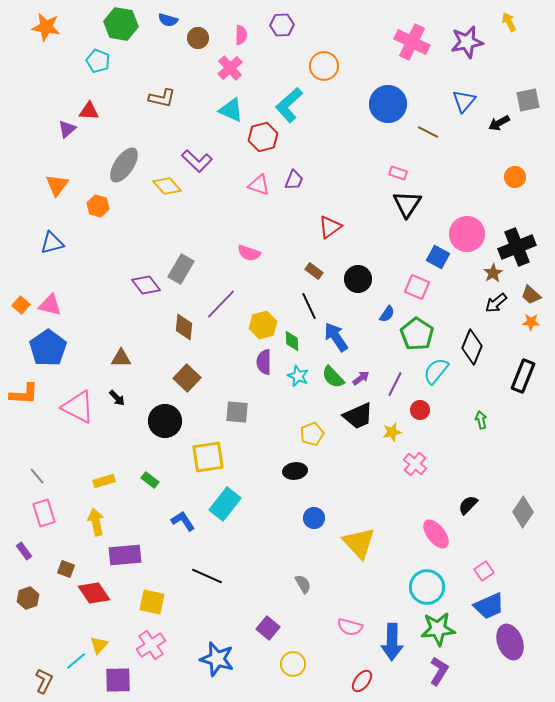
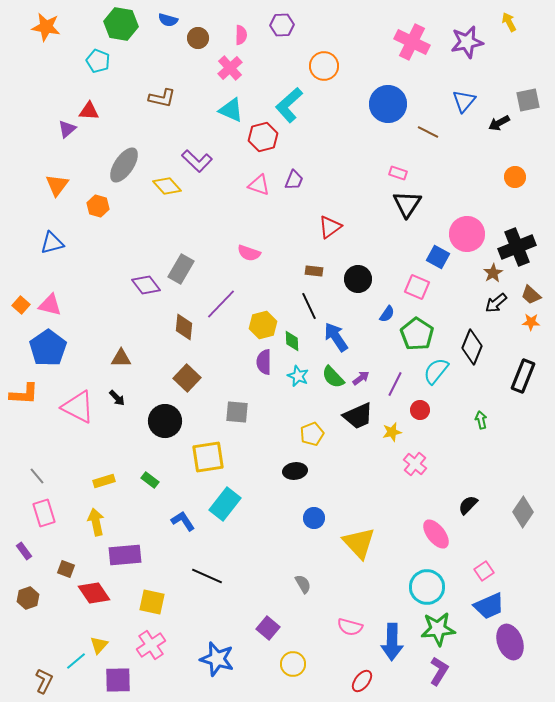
brown rectangle at (314, 271): rotated 30 degrees counterclockwise
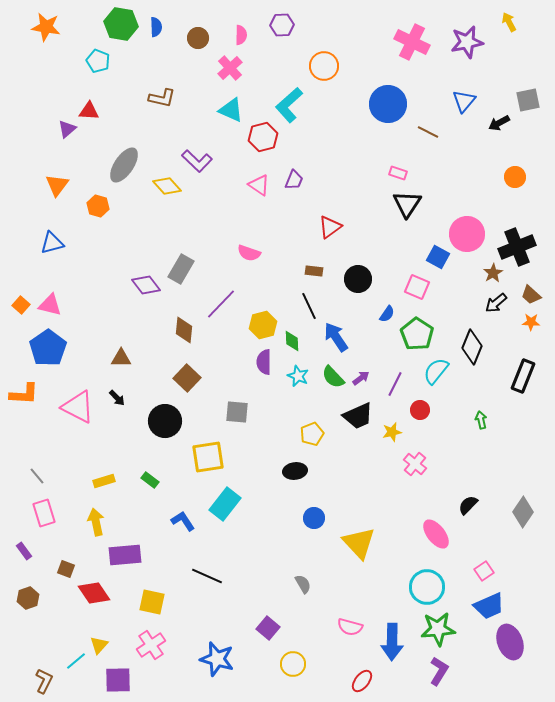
blue semicircle at (168, 20): moved 12 px left, 7 px down; rotated 108 degrees counterclockwise
pink triangle at (259, 185): rotated 15 degrees clockwise
brown diamond at (184, 327): moved 3 px down
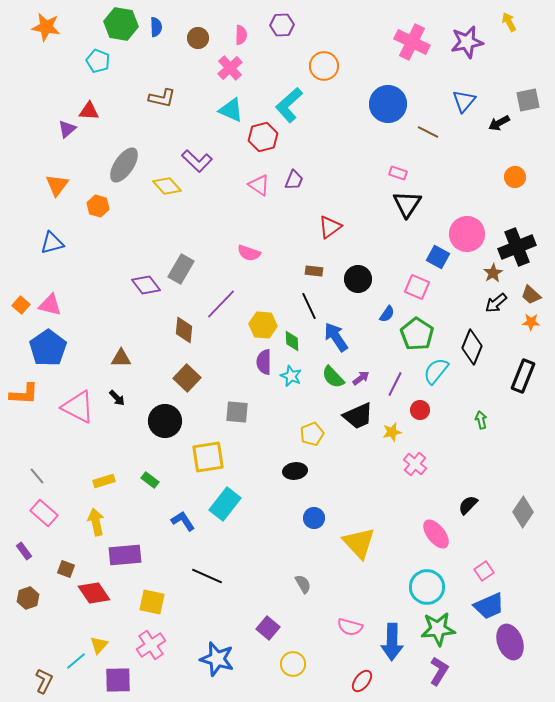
yellow hexagon at (263, 325): rotated 20 degrees clockwise
cyan star at (298, 376): moved 7 px left
pink rectangle at (44, 513): rotated 32 degrees counterclockwise
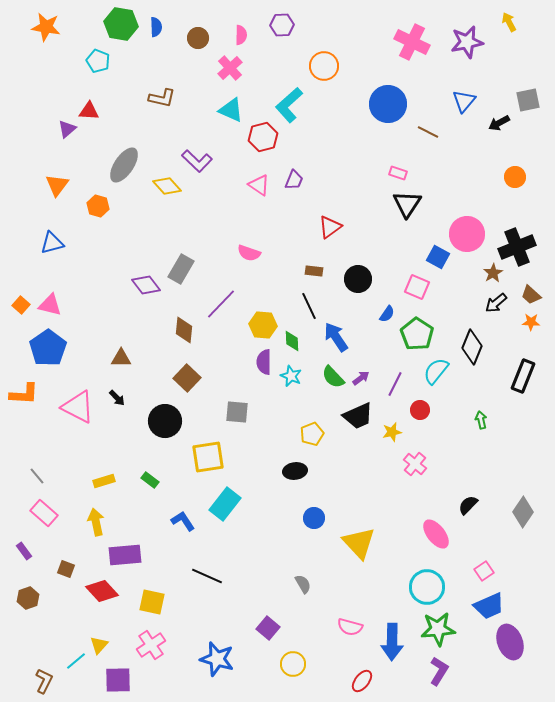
red diamond at (94, 593): moved 8 px right, 2 px up; rotated 8 degrees counterclockwise
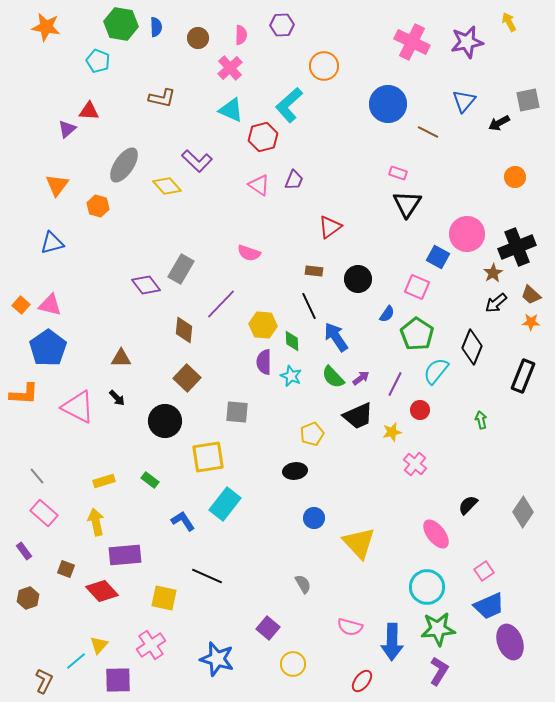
yellow square at (152, 602): moved 12 px right, 4 px up
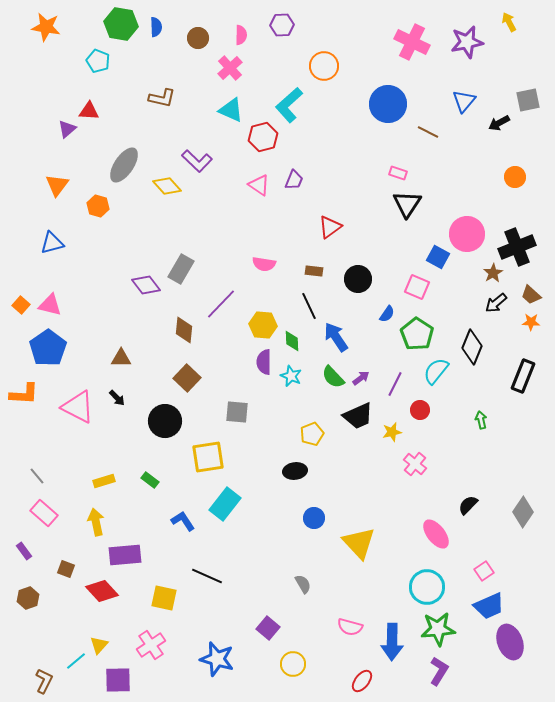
pink semicircle at (249, 253): moved 15 px right, 11 px down; rotated 10 degrees counterclockwise
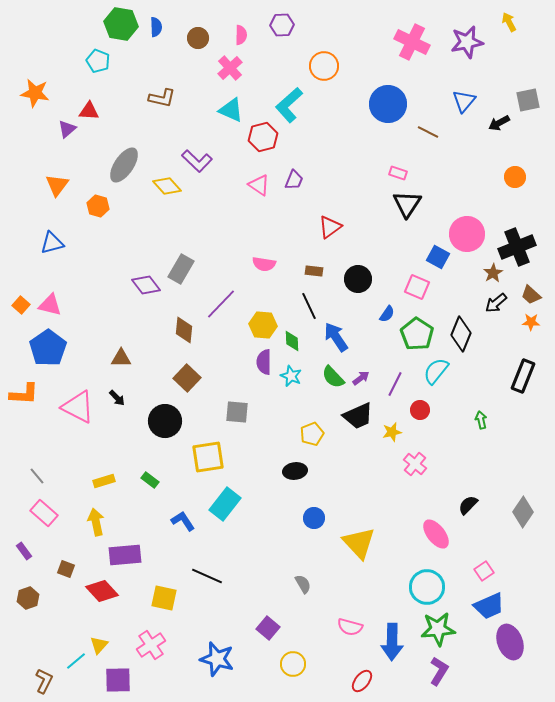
orange star at (46, 27): moved 11 px left, 66 px down
black diamond at (472, 347): moved 11 px left, 13 px up
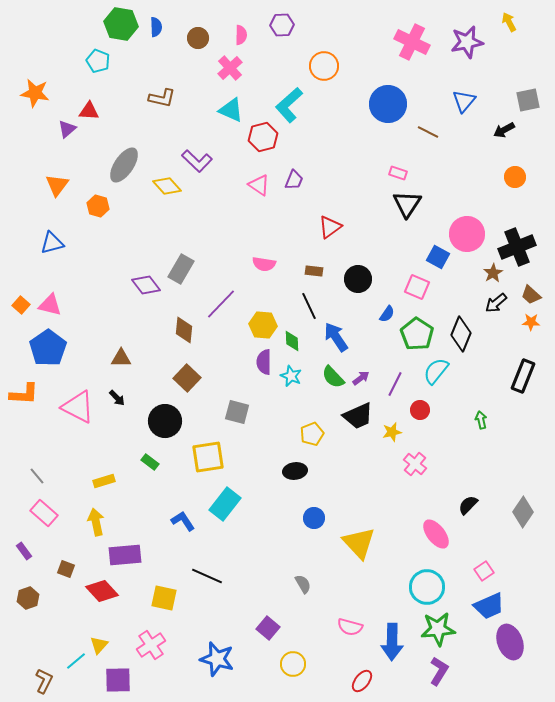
black arrow at (499, 123): moved 5 px right, 7 px down
gray square at (237, 412): rotated 10 degrees clockwise
green rectangle at (150, 480): moved 18 px up
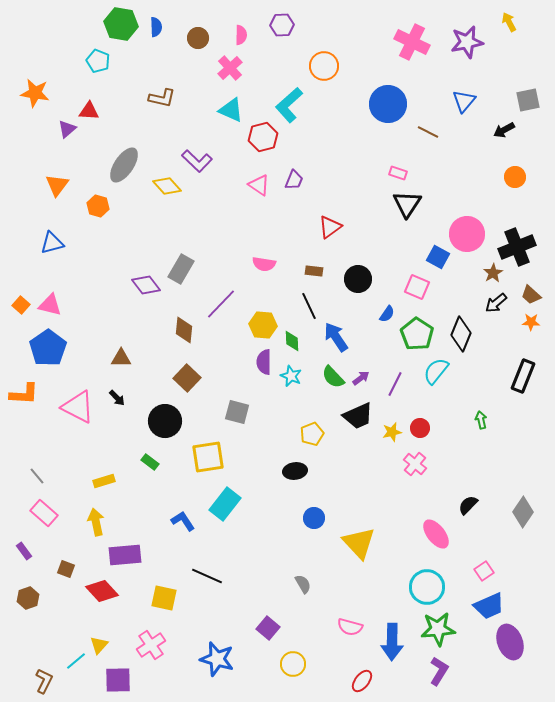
red circle at (420, 410): moved 18 px down
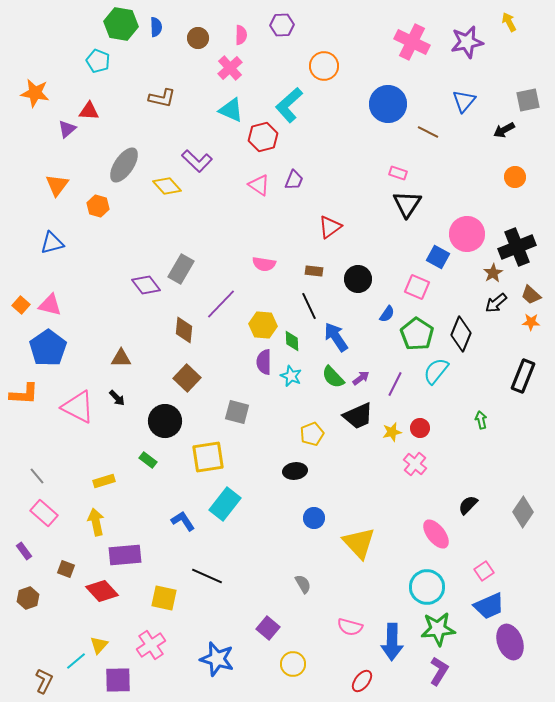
green rectangle at (150, 462): moved 2 px left, 2 px up
